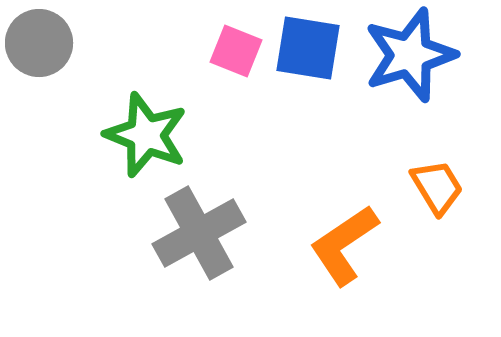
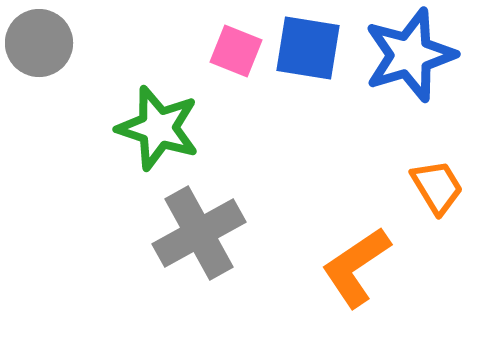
green star: moved 12 px right, 7 px up; rotated 4 degrees counterclockwise
orange L-shape: moved 12 px right, 22 px down
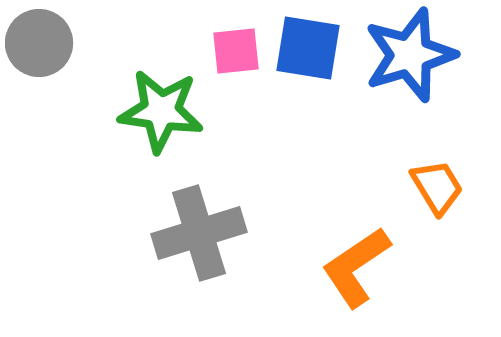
pink square: rotated 28 degrees counterclockwise
green star: moved 3 px right, 17 px up; rotated 10 degrees counterclockwise
gray cross: rotated 12 degrees clockwise
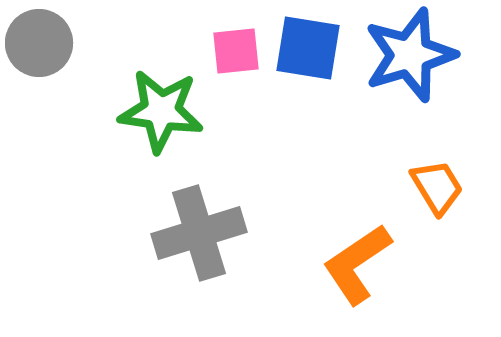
orange L-shape: moved 1 px right, 3 px up
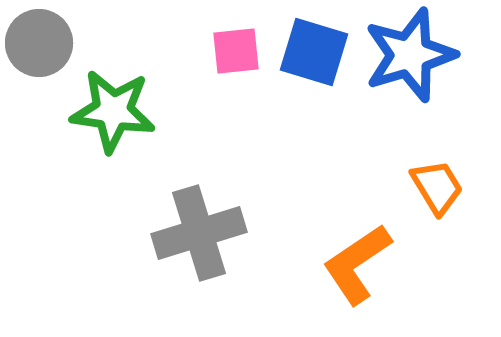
blue square: moved 6 px right, 4 px down; rotated 8 degrees clockwise
green star: moved 48 px left
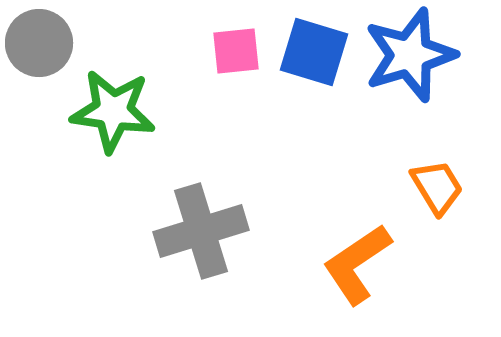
gray cross: moved 2 px right, 2 px up
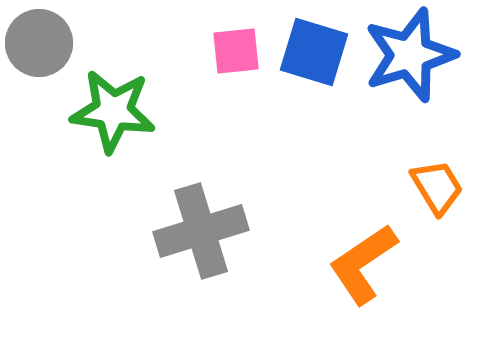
orange L-shape: moved 6 px right
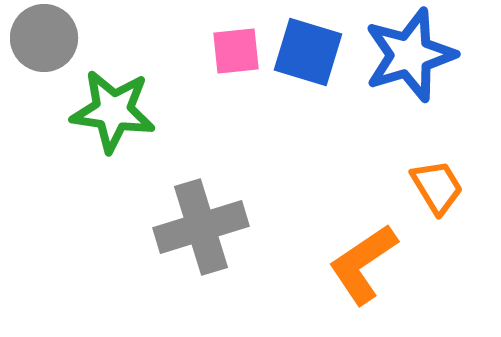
gray circle: moved 5 px right, 5 px up
blue square: moved 6 px left
gray cross: moved 4 px up
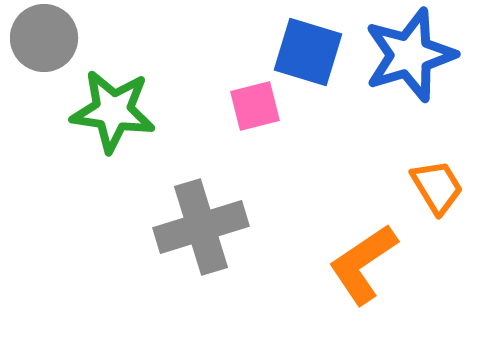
pink square: moved 19 px right, 55 px down; rotated 8 degrees counterclockwise
